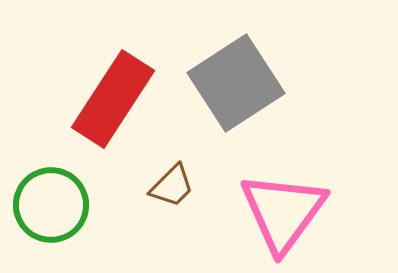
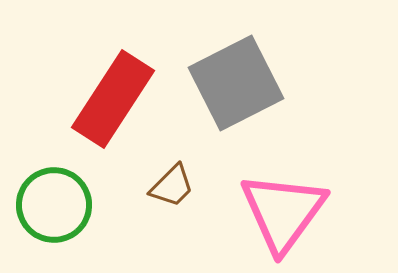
gray square: rotated 6 degrees clockwise
green circle: moved 3 px right
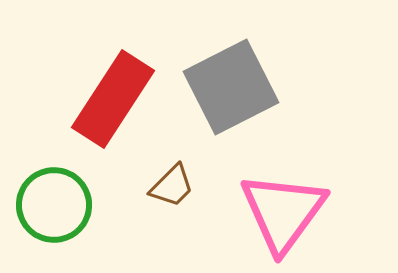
gray square: moved 5 px left, 4 px down
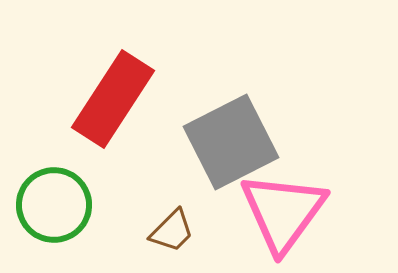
gray square: moved 55 px down
brown trapezoid: moved 45 px down
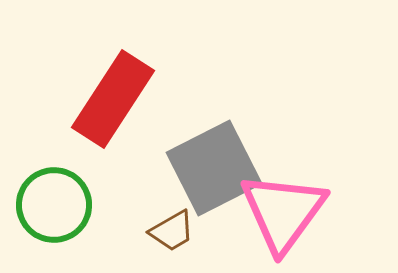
gray square: moved 17 px left, 26 px down
brown trapezoid: rotated 15 degrees clockwise
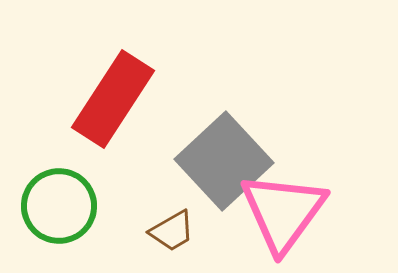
gray square: moved 10 px right, 7 px up; rotated 16 degrees counterclockwise
green circle: moved 5 px right, 1 px down
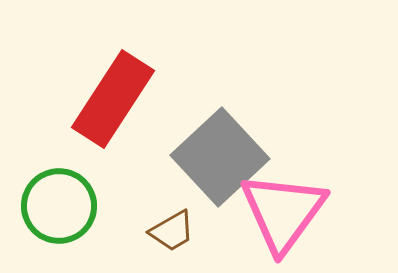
gray square: moved 4 px left, 4 px up
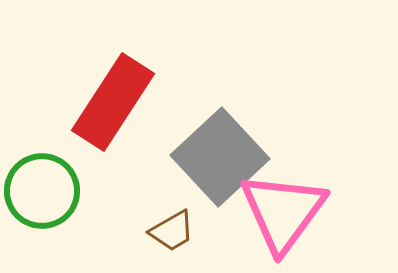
red rectangle: moved 3 px down
green circle: moved 17 px left, 15 px up
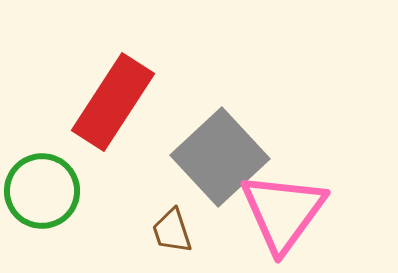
brown trapezoid: rotated 102 degrees clockwise
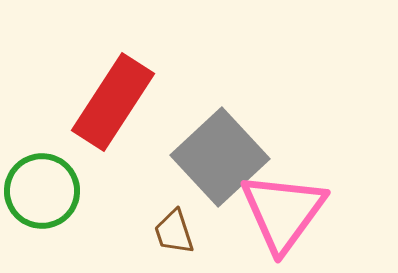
brown trapezoid: moved 2 px right, 1 px down
